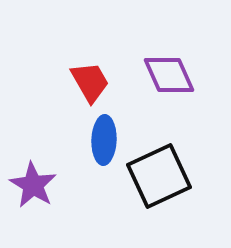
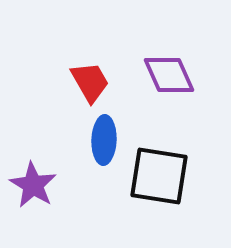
black square: rotated 34 degrees clockwise
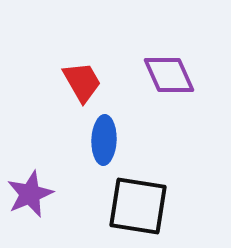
red trapezoid: moved 8 px left
black square: moved 21 px left, 30 px down
purple star: moved 3 px left, 9 px down; rotated 18 degrees clockwise
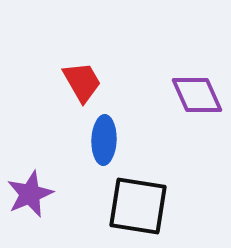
purple diamond: moved 28 px right, 20 px down
